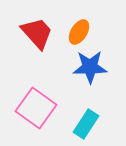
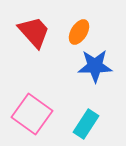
red trapezoid: moved 3 px left, 1 px up
blue star: moved 5 px right, 1 px up
pink square: moved 4 px left, 6 px down
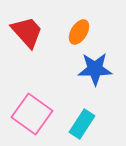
red trapezoid: moved 7 px left
blue star: moved 3 px down
cyan rectangle: moved 4 px left
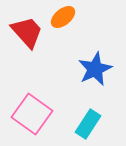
orange ellipse: moved 16 px left, 15 px up; rotated 20 degrees clockwise
blue star: rotated 24 degrees counterclockwise
cyan rectangle: moved 6 px right
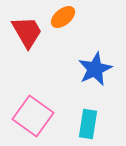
red trapezoid: rotated 12 degrees clockwise
pink square: moved 1 px right, 2 px down
cyan rectangle: rotated 24 degrees counterclockwise
